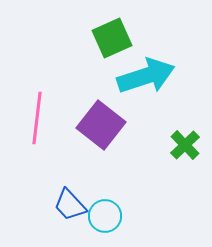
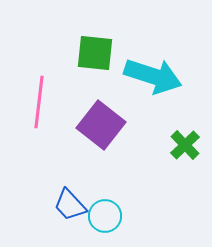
green square: moved 17 px left, 15 px down; rotated 30 degrees clockwise
cyan arrow: moved 7 px right; rotated 36 degrees clockwise
pink line: moved 2 px right, 16 px up
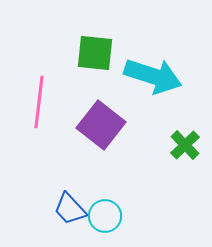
blue trapezoid: moved 4 px down
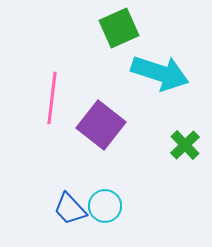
green square: moved 24 px right, 25 px up; rotated 30 degrees counterclockwise
cyan arrow: moved 7 px right, 3 px up
pink line: moved 13 px right, 4 px up
cyan circle: moved 10 px up
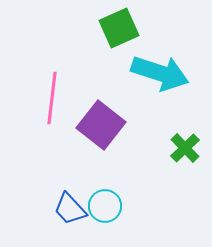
green cross: moved 3 px down
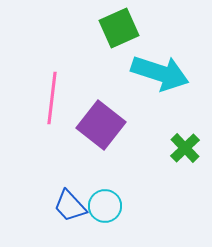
blue trapezoid: moved 3 px up
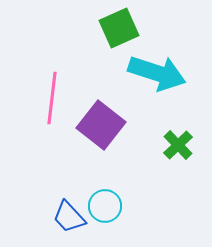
cyan arrow: moved 3 px left
green cross: moved 7 px left, 3 px up
blue trapezoid: moved 1 px left, 11 px down
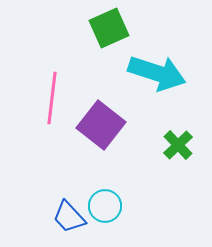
green square: moved 10 px left
